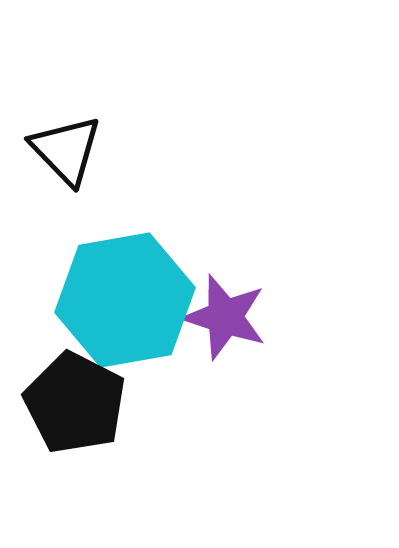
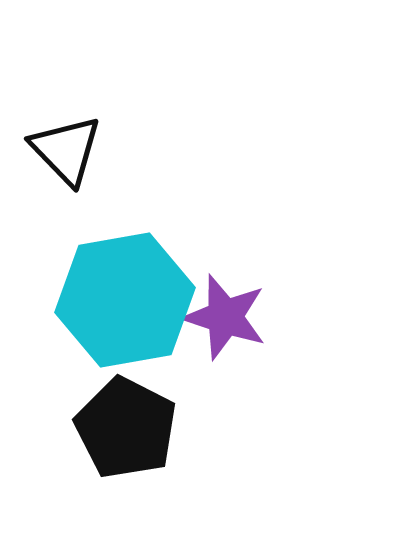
black pentagon: moved 51 px right, 25 px down
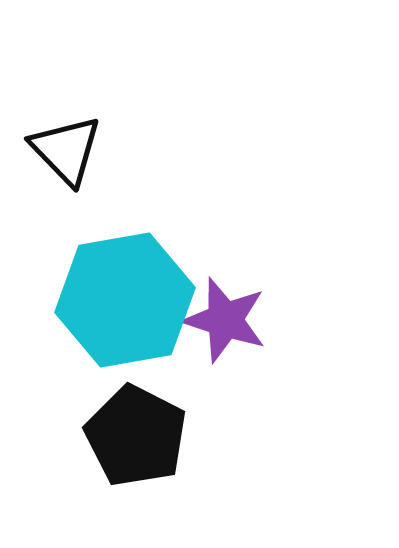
purple star: moved 3 px down
black pentagon: moved 10 px right, 8 px down
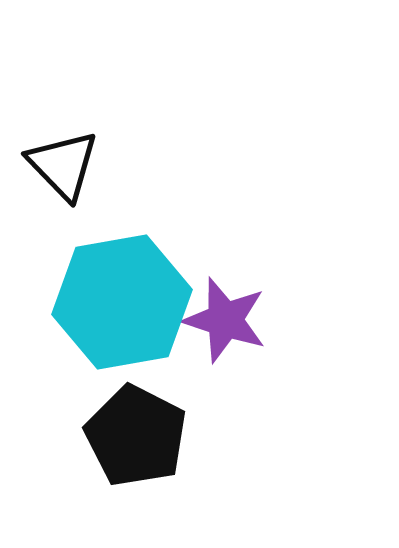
black triangle: moved 3 px left, 15 px down
cyan hexagon: moved 3 px left, 2 px down
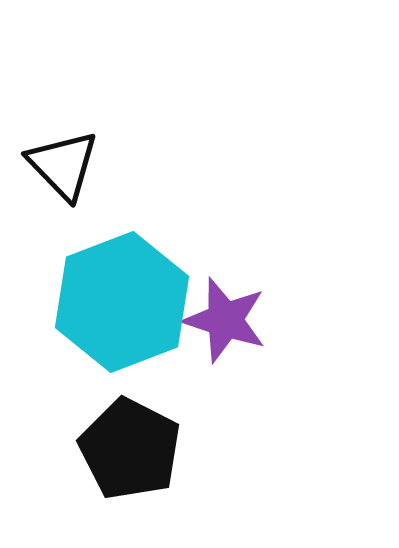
cyan hexagon: rotated 11 degrees counterclockwise
black pentagon: moved 6 px left, 13 px down
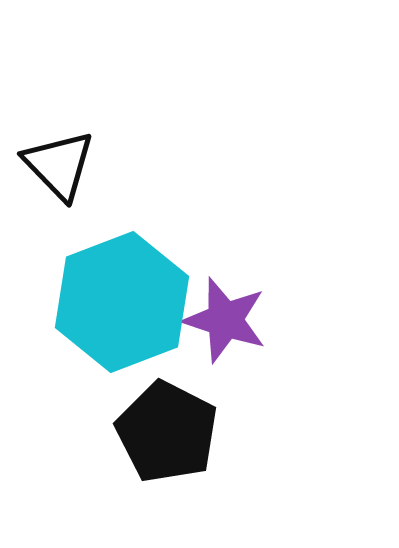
black triangle: moved 4 px left
black pentagon: moved 37 px right, 17 px up
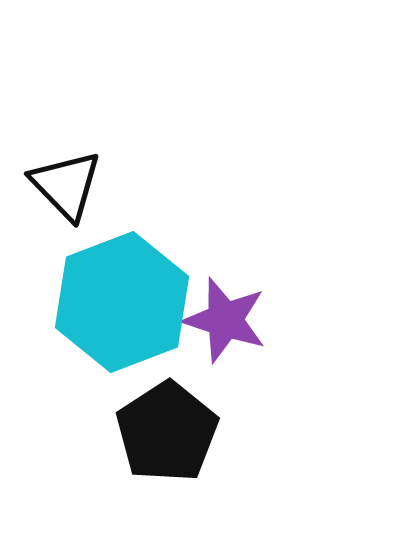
black triangle: moved 7 px right, 20 px down
black pentagon: rotated 12 degrees clockwise
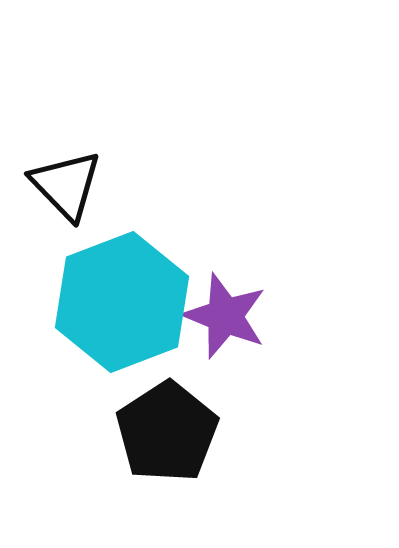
purple star: moved 4 px up; rotated 4 degrees clockwise
